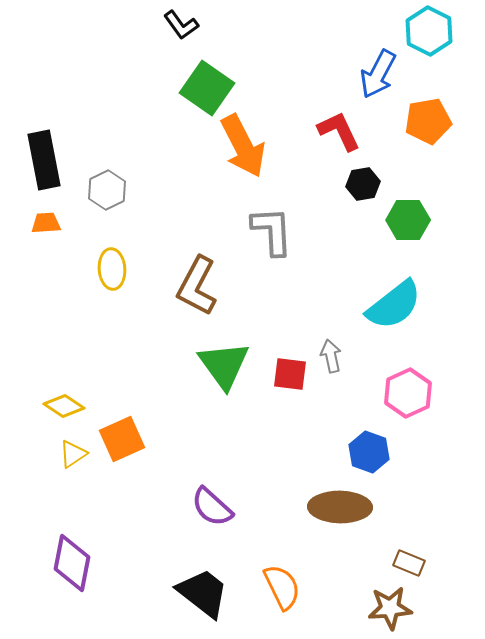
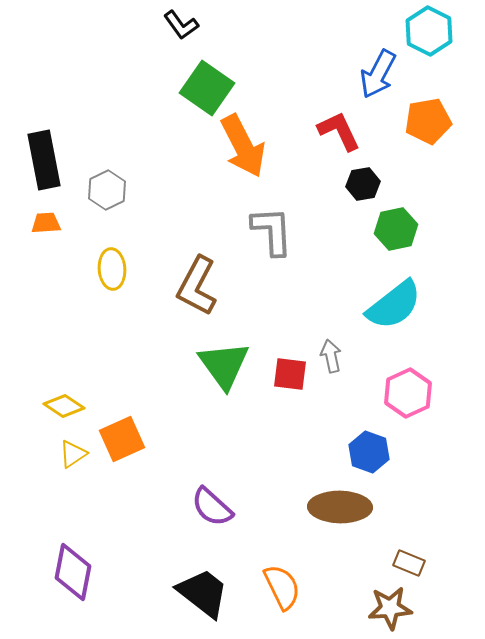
green hexagon: moved 12 px left, 9 px down; rotated 12 degrees counterclockwise
purple diamond: moved 1 px right, 9 px down
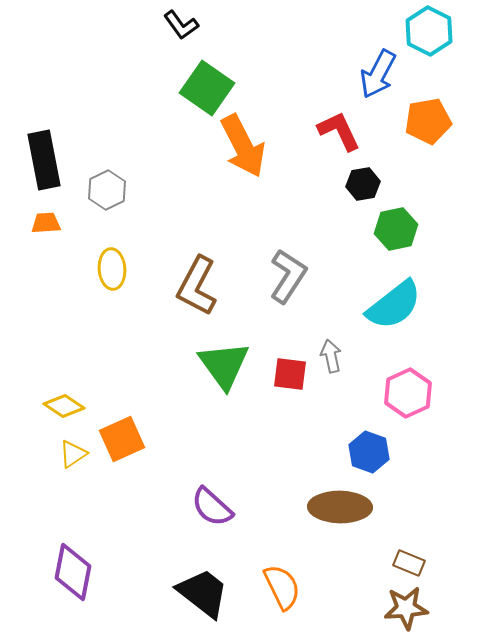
gray L-shape: moved 16 px right, 45 px down; rotated 36 degrees clockwise
brown star: moved 16 px right
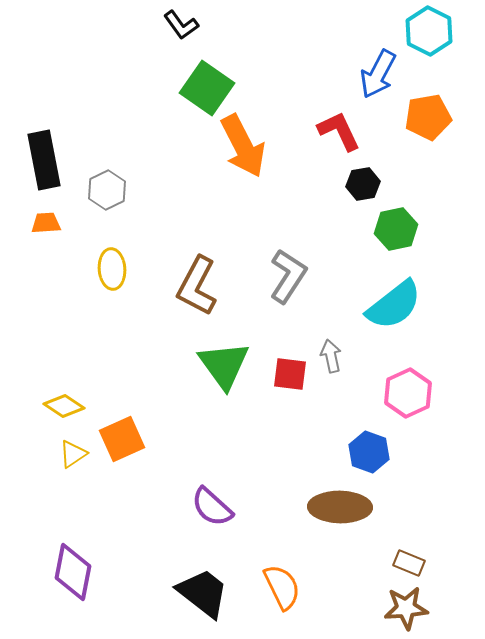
orange pentagon: moved 4 px up
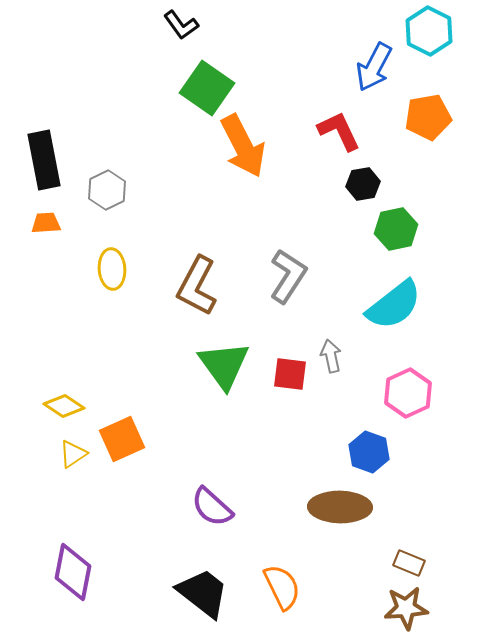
blue arrow: moved 4 px left, 7 px up
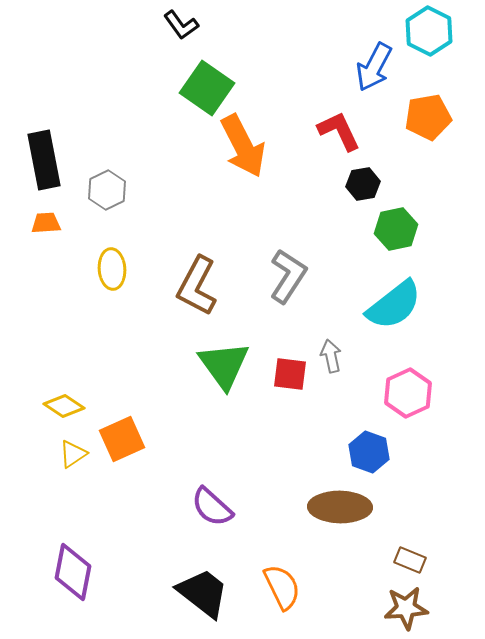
brown rectangle: moved 1 px right, 3 px up
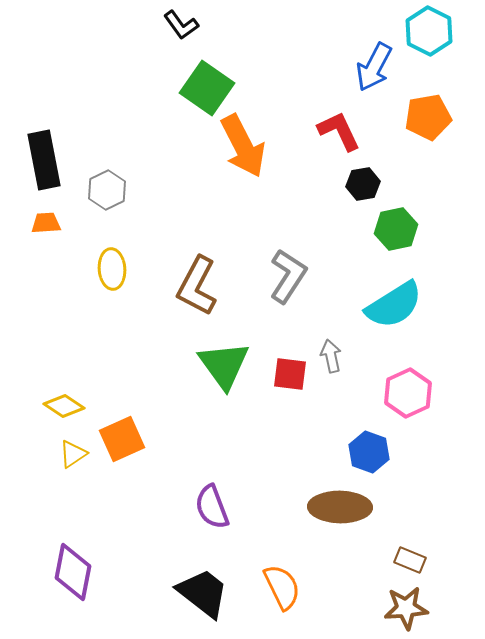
cyan semicircle: rotated 6 degrees clockwise
purple semicircle: rotated 27 degrees clockwise
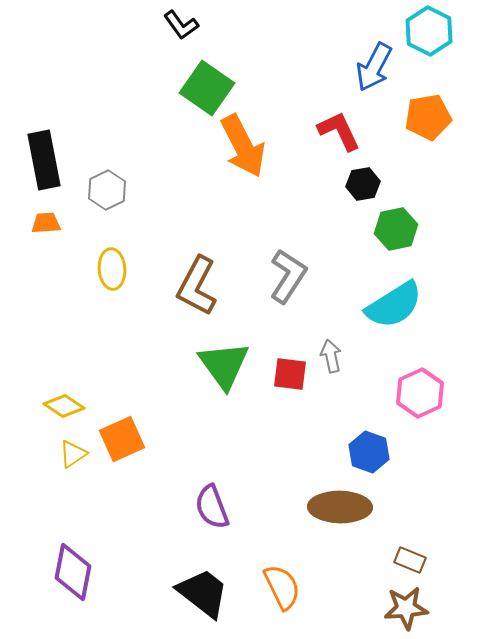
pink hexagon: moved 12 px right
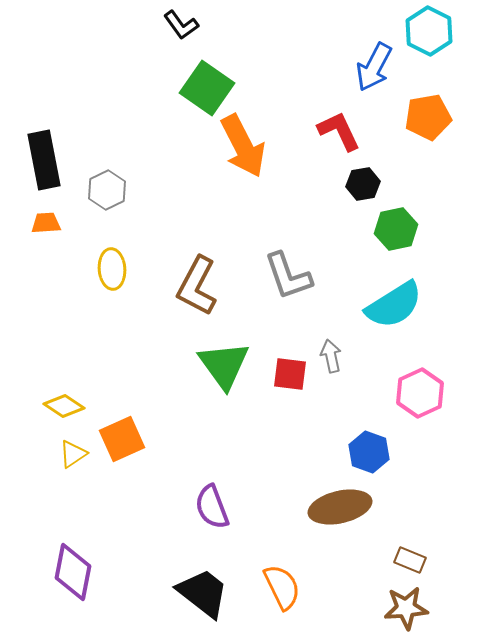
gray L-shape: rotated 128 degrees clockwise
brown ellipse: rotated 14 degrees counterclockwise
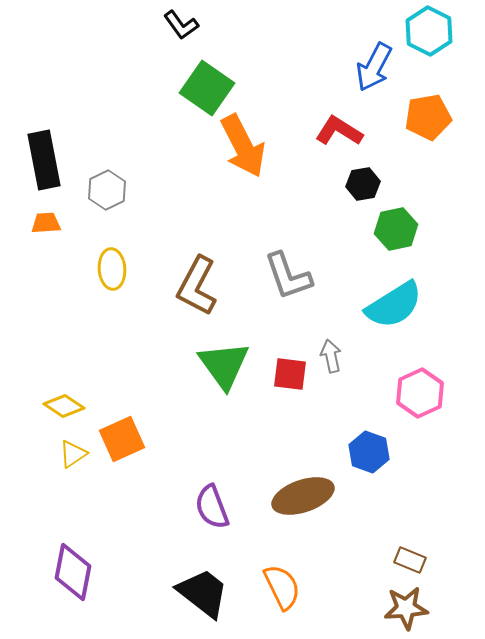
red L-shape: rotated 33 degrees counterclockwise
brown ellipse: moved 37 px left, 11 px up; rotated 6 degrees counterclockwise
